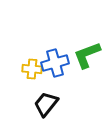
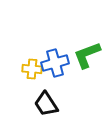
black trapezoid: rotated 72 degrees counterclockwise
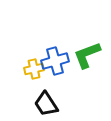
blue cross: moved 2 px up
yellow cross: moved 2 px right; rotated 18 degrees counterclockwise
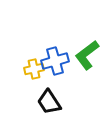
green L-shape: rotated 16 degrees counterclockwise
black trapezoid: moved 3 px right, 2 px up
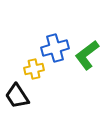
blue cross: moved 13 px up
black trapezoid: moved 32 px left, 6 px up
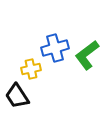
yellow cross: moved 3 px left
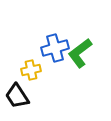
green L-shape: moved 7 px left, 2 px up
yellow cross: moved 1 px down
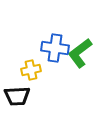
blue cross: rotated 24 degrees clockwise
black trapezoid: rotated 60 degrees counterclockwise
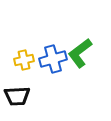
blue cross: moved 2 px left, 11 px down; rotated 24 degrees counterclockwise
yellow cross: moved 7 px left, 10 px up
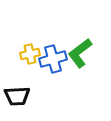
yellow cross: moved 6 px right, 6 px up
